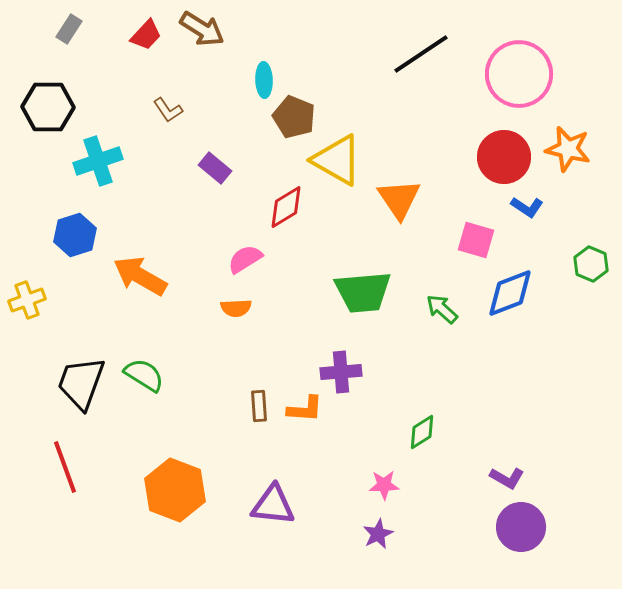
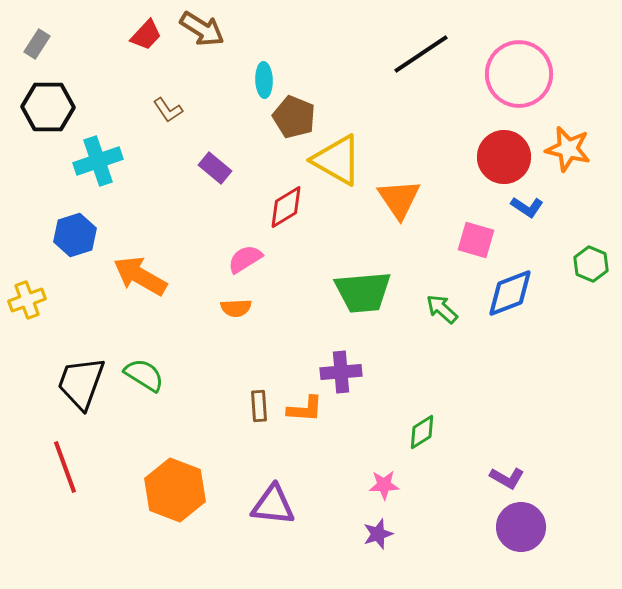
gray rectangle: moved 32 px left, 15 px down
purple star: rotated 8 degrees clockwise
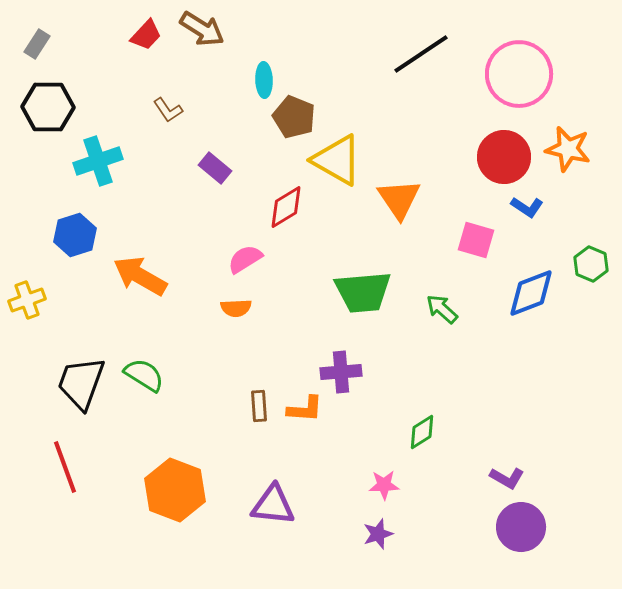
blue diamond: moved 21 px right
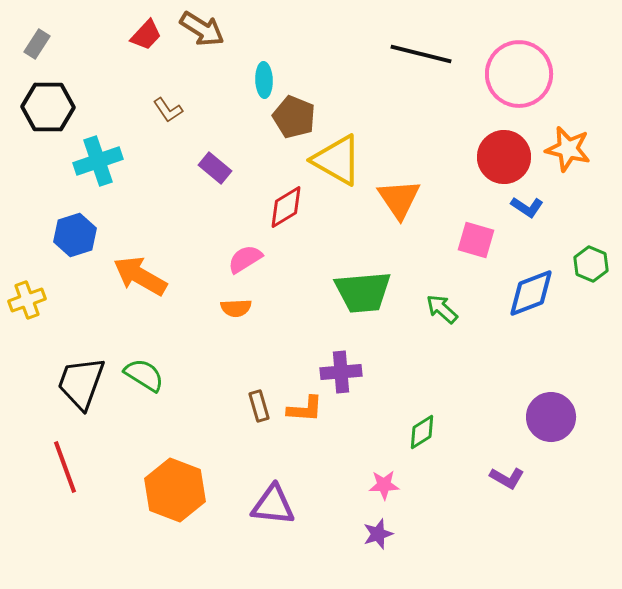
black line: rotated 48 degrees clockwise
brown rectangle: rotated 12 degrees counterclockwise
purple circle: moved 30 px right, 110 px up
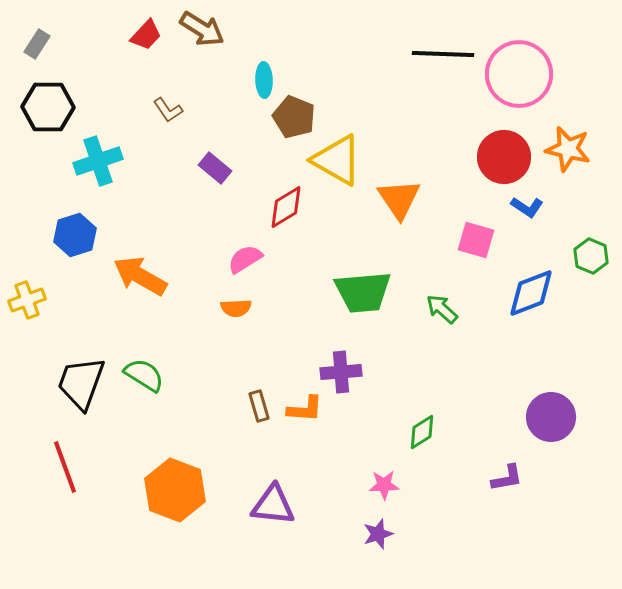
black line: moved 22 px right; rotated 12 degrees counterclockwise
green hexagon: moved 8 px up
purple L-shape: rotated 40 degrees counterclockwise
